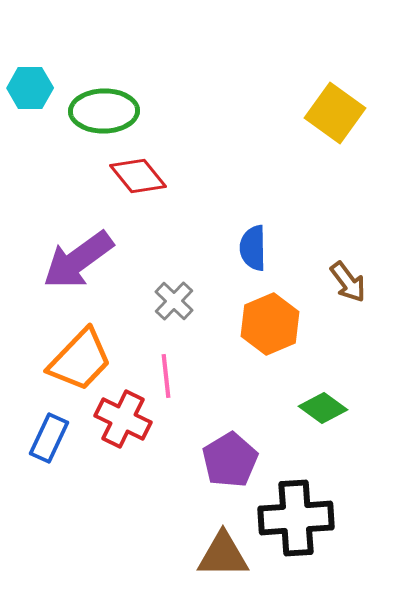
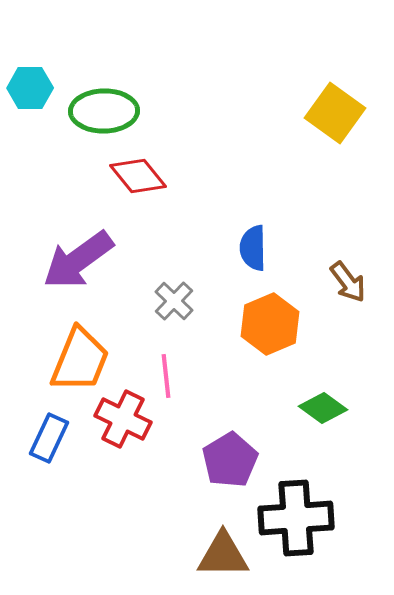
orange trapezoid: rotated 22 degrees counterclockwise
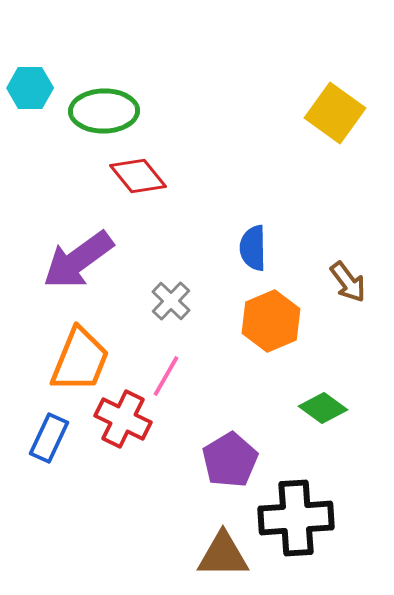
gray cross: moved 3 px left
orange hexagon: moved 1 px right, 3 px up
pink line: rotated 36 degrees clockwise
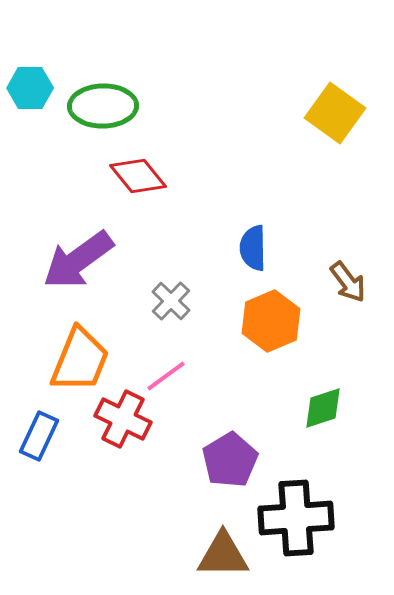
green ellipse: moved 1 px left, 5 px up
pink line: rotated 24 degrees clockwise
green diamond: rotated 54 degrees counterclockwise
blue rectangle: moved 10 px left, 2 px up
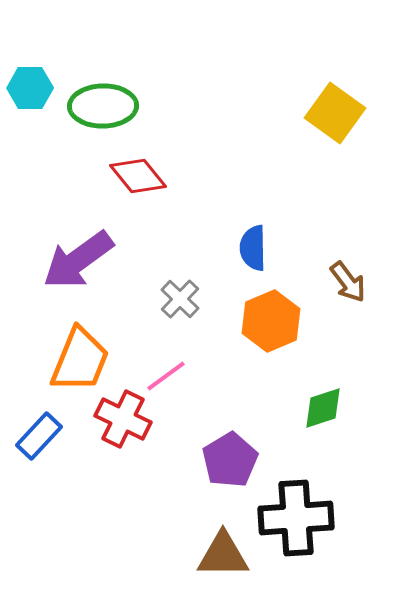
gray cross: moved 9 px right, 2 px up
blue rectangle: rotated 18 degrees clockwise
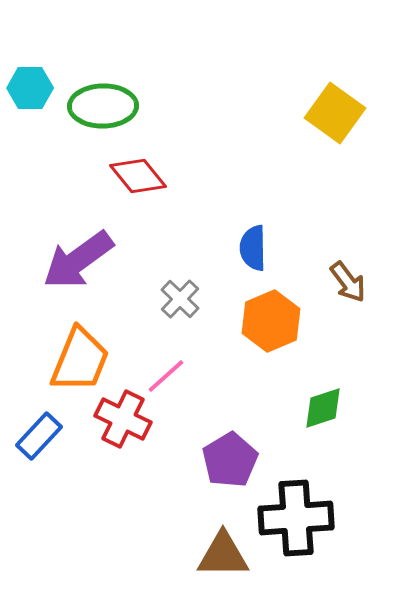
pink line: rotated 6 degrees counterclockwise
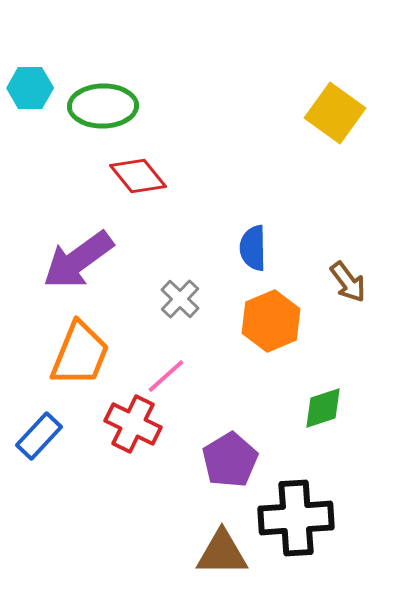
orange trapezoid: moved 6 px up
red cross: moved 10 px right, 5 px down
brown triangle: moved 1 px left, 2 px up
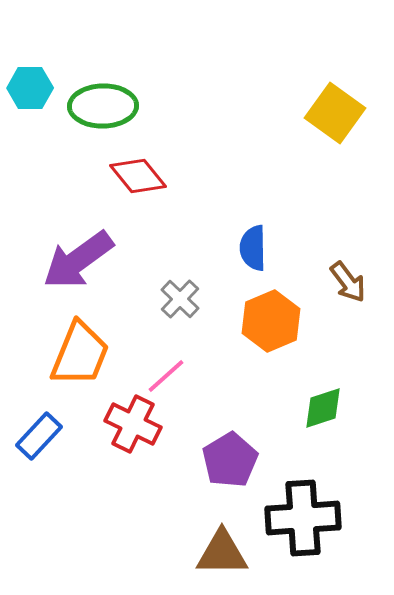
black cross: moved 7 px right
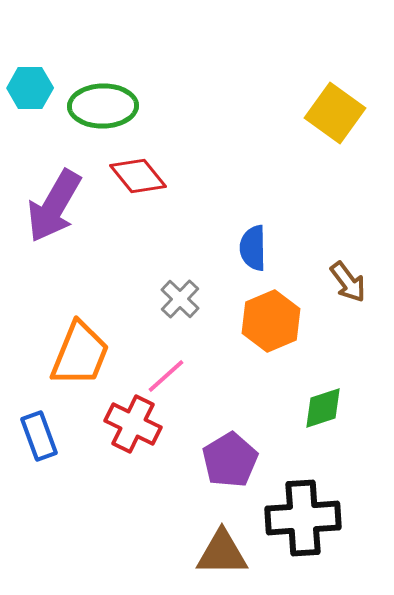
purple arrow: moved 24 px left, 54 px up; rotated 24 degrees counterclockwise
blue rectangle: rotated 63 degrees counterclockwise
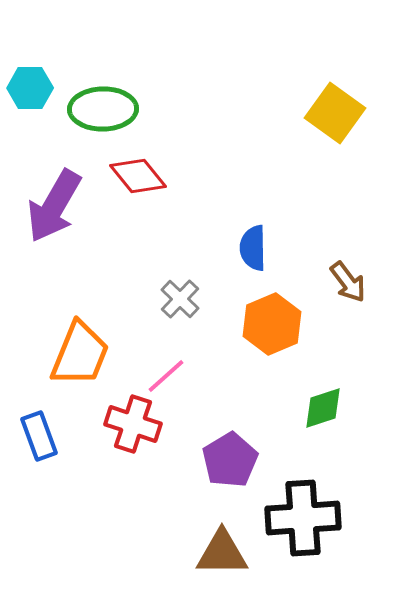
green ellipse: moved 3 px down
orange hexagon: moved 1 px right, 3 px down
red cross: rotated 8 degrees counterclockwise
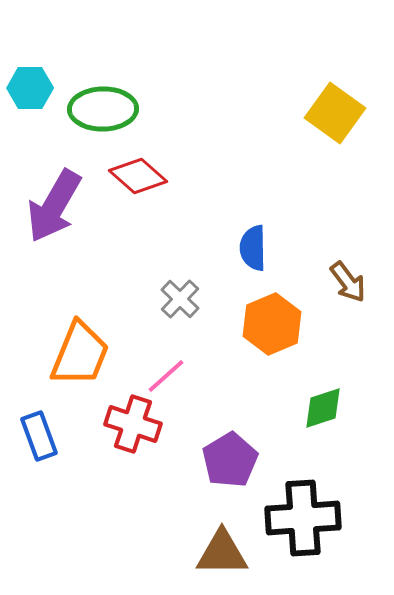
red diamond: rotated 10 degrees counterclockwise
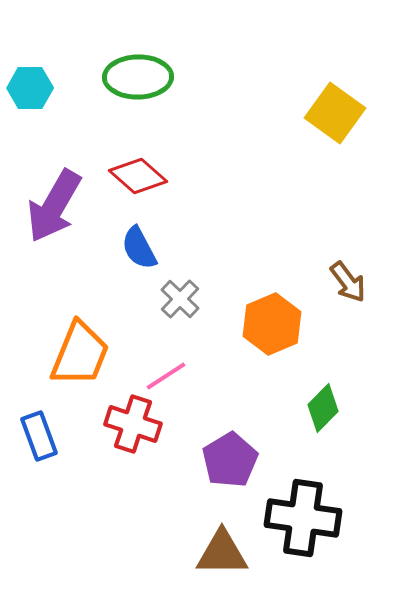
green ellipse: moved 35 px right, 32 px up
blue semicircle: moved 114 px left; rotated 27 degrees counterclockwise
pink line: rotated 9 degrees clockwise
green diamond: rotated 27 degrees counterclockwise
black cross: rotated 12 degrees clockwise
